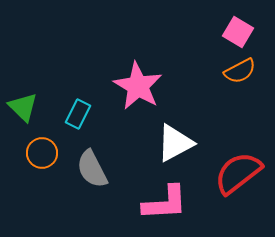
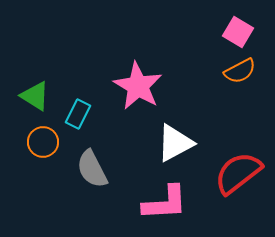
green triangle: moved 12 px right, 11 px up; rotated 12 degrees counterclockwise
orange circle: moved 1 px right, 11 px up
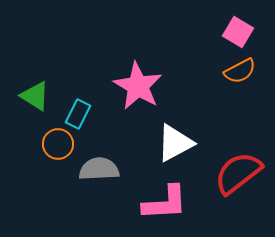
orange circle: moved 15 px right, 2 px down
gray semicircle: moved 7 px right; rotated 114 degrees clockwise
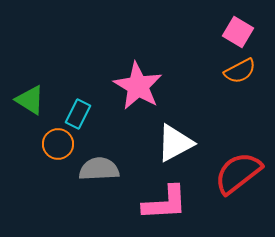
green triangle: moved 5 px left, 4 px down
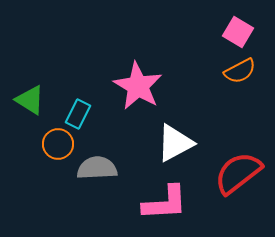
gray semicircle: moved 2 px left, 1 px up
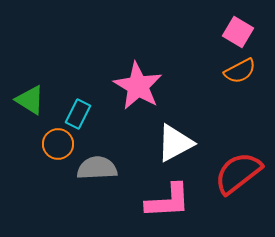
pink L-shape: moved 3 px right, 2 px up
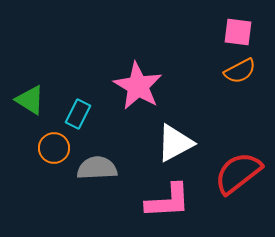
pink square: rotated 24 degrees counterclockwise
orange circle: moved 4 px left, 4 px down
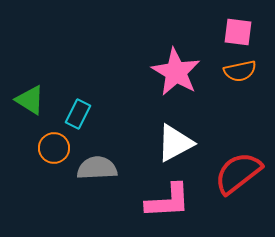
orange semicircle: rotated 16 degrees clockwise
pink star: moved 38 px right, 14 px up
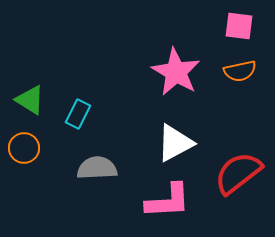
pink square: moved 1 px right, 6 px up
orange circle: moved 30 px left
